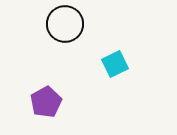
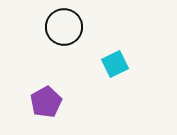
black circle: moved 1 px left, 3 px down
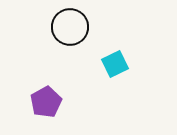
black circle: moved 6 px right
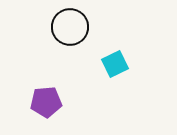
purple pentagon: rotated 24 degrees clockwise
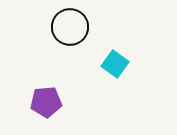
cyan square: rotated 28 degrees counterclockwise
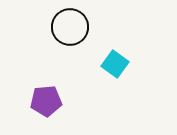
purple pentagon: moved 1 px up
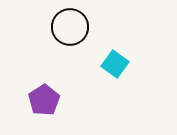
purple pentagon: moved 2 px left, 1 px up; rotated 28 degrees counterclockwise
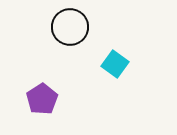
purple pentagon: moved 2 px left, 1 px up
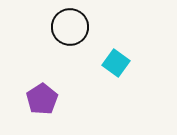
cyan square: moved 1 px right, 1 px up
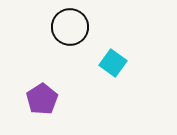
cyan square: moved 3 px left
